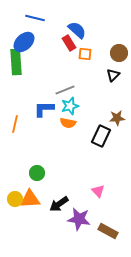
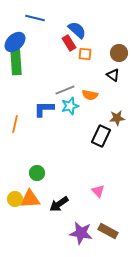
blue ellipse: moved 9 px left
black triangle: rotated 40 degrees counterclockwise
orange semicircle: moved 22 px right, 28 px up
purple star: moved 2 px right, 14 px down
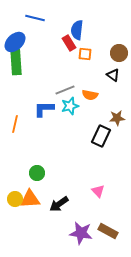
blue semicircle: rotated 126 degrees counterclockwise
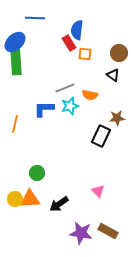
blue line: rotated 12 degrees counterclockwise
gray line: moved 2 px up
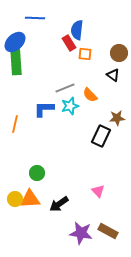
orange semicircle: rotated 35 degrees clockwise
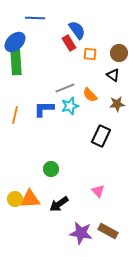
blue semicircle: rotated 138 degrees clockwise
orange square: moved 5 px right
brown star: moved 14 px up
orange line: moved 9 px up
green circle: moved 14 px right, 4 px up
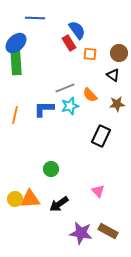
blue ellipse: moved 1 px right, 1 px down
